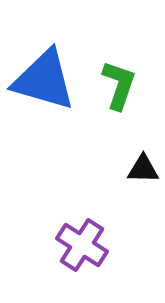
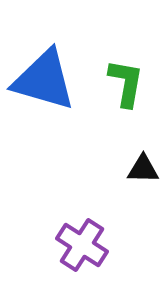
green L-shape: moved 7 px right, 2 px up; rotated 9 degrees counterclockwise
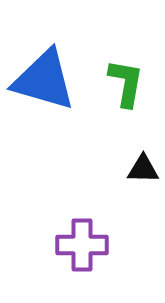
purple cross: rotated 33 degrees counterclockwise
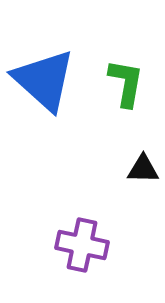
blue triangle: rotated 26 degrees clockwise
purple cross: rotated 12 degrees clockwise
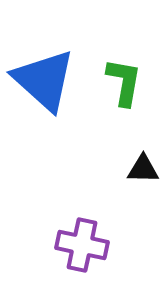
green L-shape: moved 2 px left, 1 px up
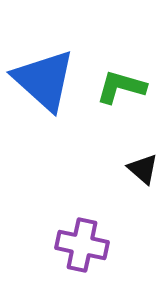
green L-shape: moved 3 px left, 5 px down; rotated 84 degrees counterclockwise
black triangle: rotated 40 degrees clockwise
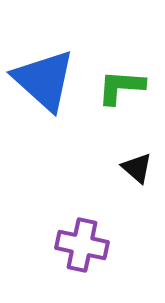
green L-shape: rotated 12 degrees counterclockwise
black triangle: moved 6 px left, 1 px up
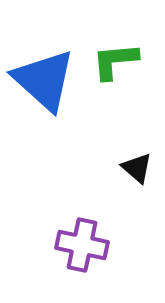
green L-shape: moved 6 px left, 26 px up; rotated 9 degrees counterclockwise
